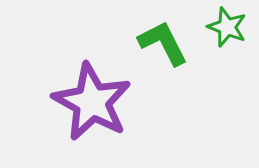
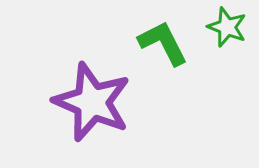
purple star: rotated 6 degrees counterclockwise
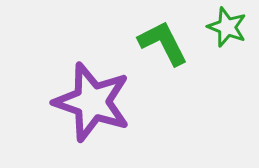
purple star: rotated 4 degrees counterclockwise
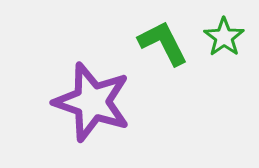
green star: moved 3 px left, 10 px down; rotated 15 degrees clockwise
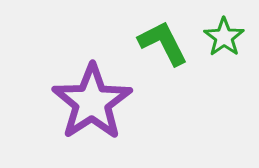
purple star: rotated 20 degrees clockwise
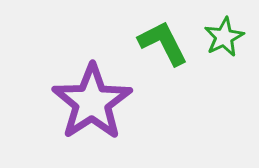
green star: rotated 9 degrees clockwise
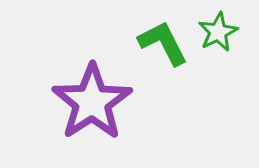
green star: moved 6 px left, 5 px up
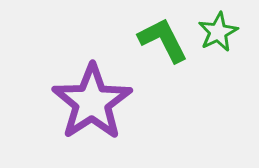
green L-shape: moved 3 px up
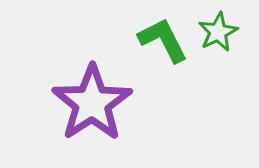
purple star: moved 1 px down
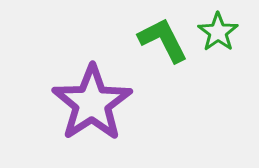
green star: rotated 9 degrees counterclockwise
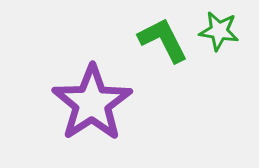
green star: moved 1 px right, 1 px up; rotated 27 degrees counterclockwise
